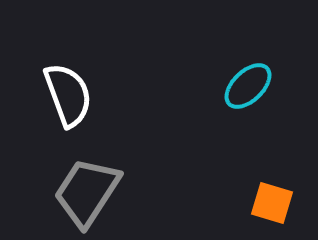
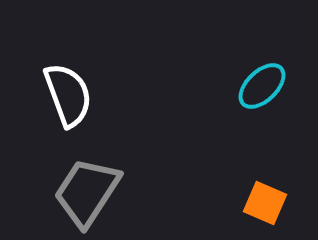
cyan ellipse: moved 14 px right
orange square: moved 7 px left; rotated 6 degrees clockwise
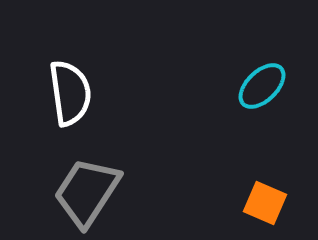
white semicircle: moved 2 px right, 2 px up; rotated 12 degrees clockwise
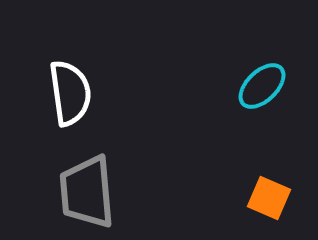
gray trapezoid: rotated 38 degrees counterclockwise
orange square: moved 4 px right, 5 px up
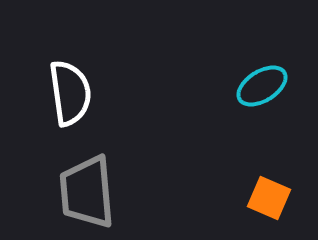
cyan ellipse: rotated 12 degrees clockwise
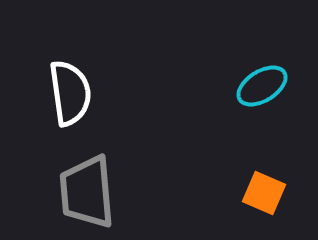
orange square: moved 5 px left, 5 px up
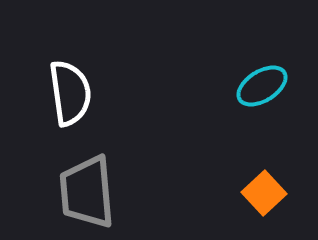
orange square: rotated 24 degrees clockwise
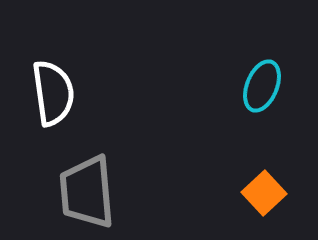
cyan ellipse: rotated 36 degrees counterclockwise
white semicircle: moved 17 px left
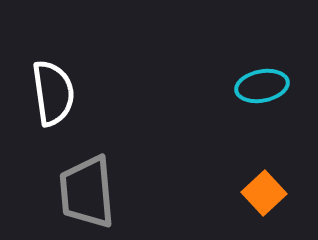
cyan ellipse: rotated 57 degrees clockwise
